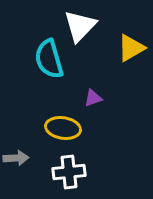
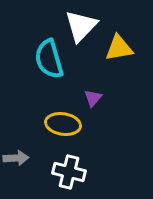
white triangle: moved 1 px right
yellow triangle: moved 12 px left; rotated 20 degrees clockwise
purple triangle: rotated 30 degrees counterclockwise
yellow ellipse: moved 4 px up
white cross: rotated 20 degrees clockwise
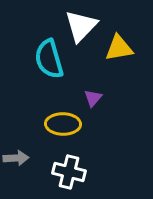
yellow ellipse: rotated 8 degrees counterclockwise
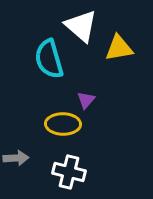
white triangle: rotated 33 degrees counterclockwise
purple triangle: moved 7 px left, 2 px down
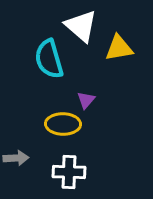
white cross: rotated 12 degrees counterclockwise
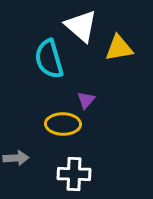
white cross: moved 5 px right, 2 px down
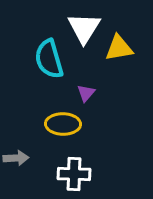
white triangle: moved 3 px right, 2 px down; rotated 21 degrees clockwise
purple triangle: moved 7 px up
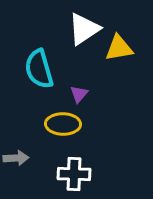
white triangle: moved 1 px down; rotated 24 degrees clockwise
cyan semicircle: moved 10 px left, 10 px down
purple triangle: moved 7 px left, 1 px down
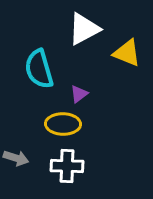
white triangle: rotated 6 degrees clockwise
yellow triangle: moved 8 px right, 5 px down; rotated 32 degrees clockwise
purple triangle: rotated 12 degrees clockwise
gray arrow: rotated 20 degrees clockwise
white cross: moved 7 px left, 8 px up
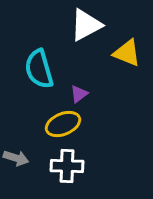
white triangle: moved 2 px right, 4 px up
yellow ellipse: rotated 24 degrees counterclockwise
